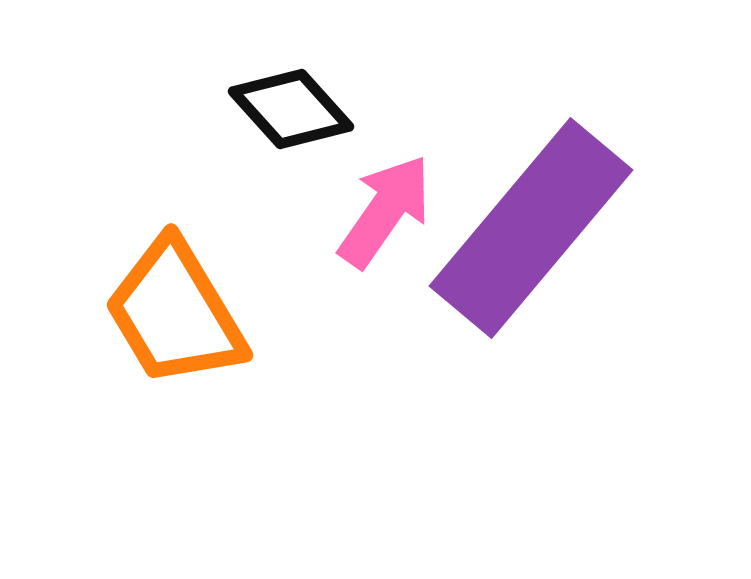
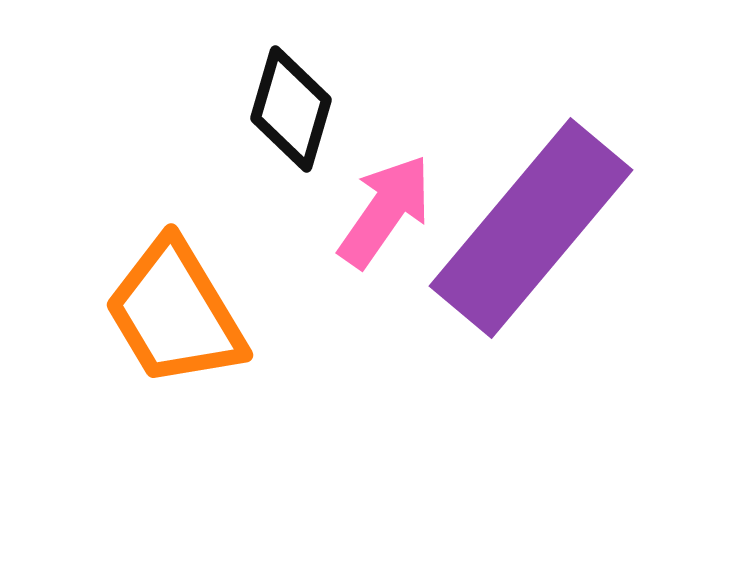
black diamond: rotated 58 degrees clockwise
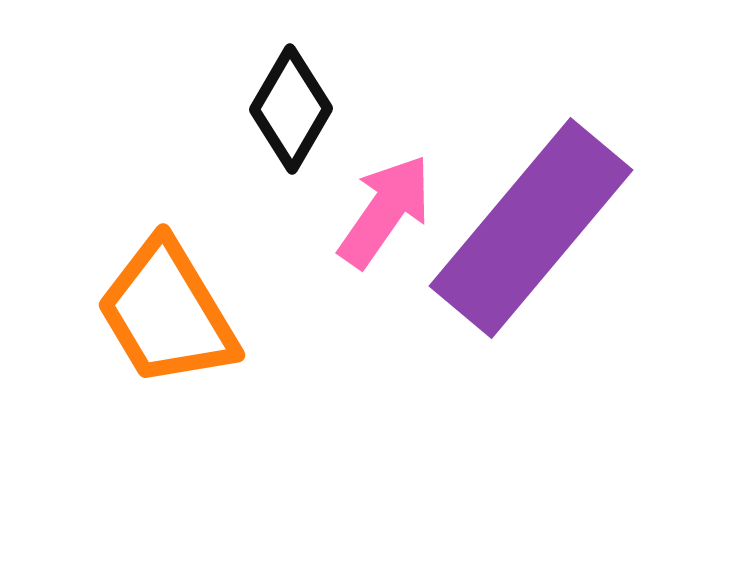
black diamond: rotated 14 degrees clockwise
orange trapezoid: moved 8 px left
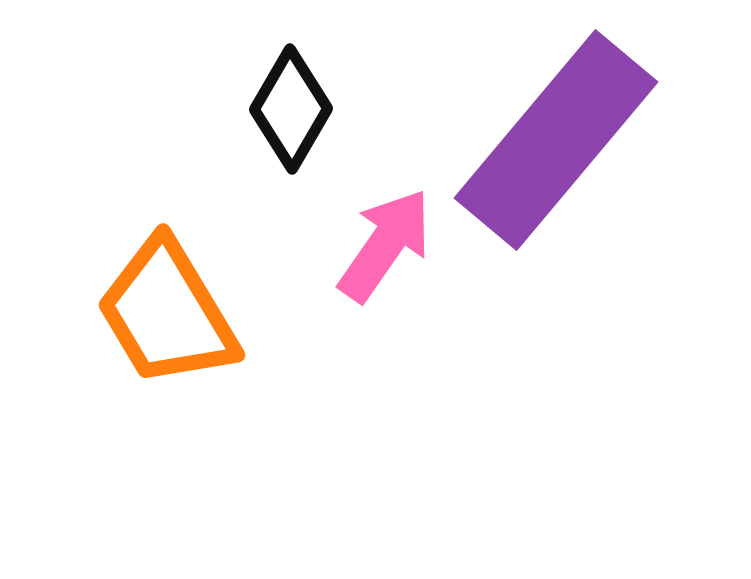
pink arrow: moved 34 px down
purple rectangle: moved 25 px right, 88 px up
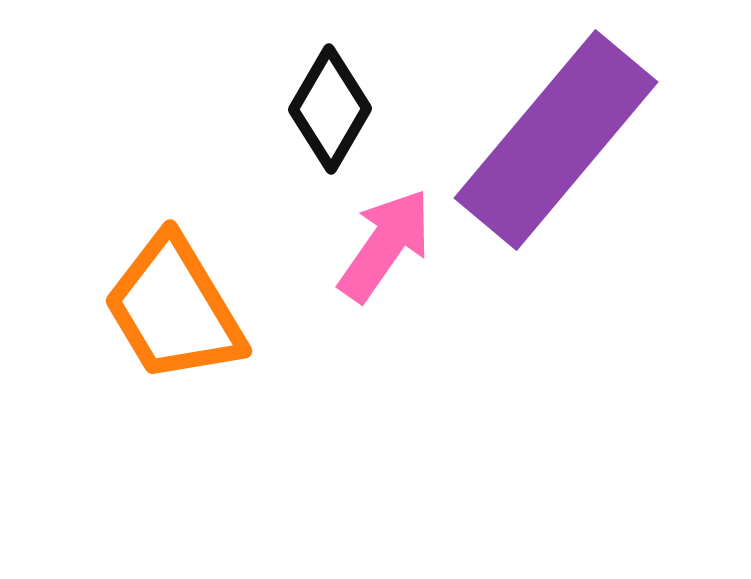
black diamond: moved 39 px right
orange trapezoid: moved 7 px right, 4 px up
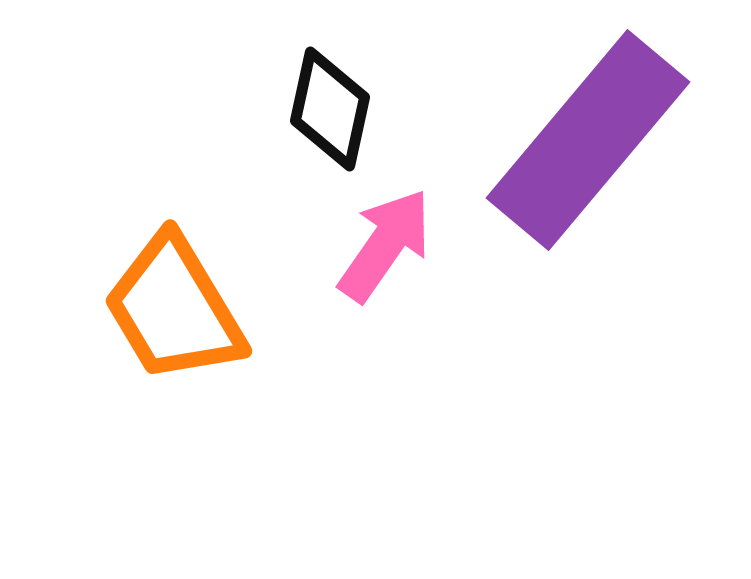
black diamond: rotated 18 degrees counterclockwise
purple rectangle: moved 32 px right
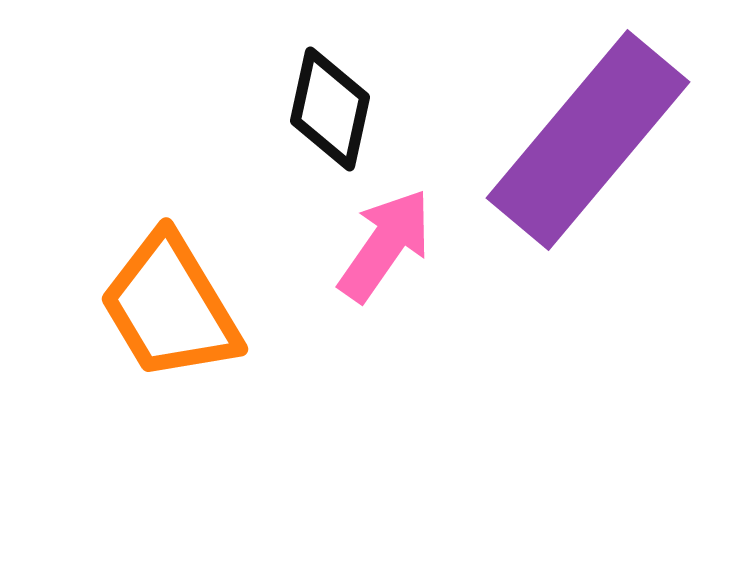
orange trapezoid: moved 4 px left, 2 px up
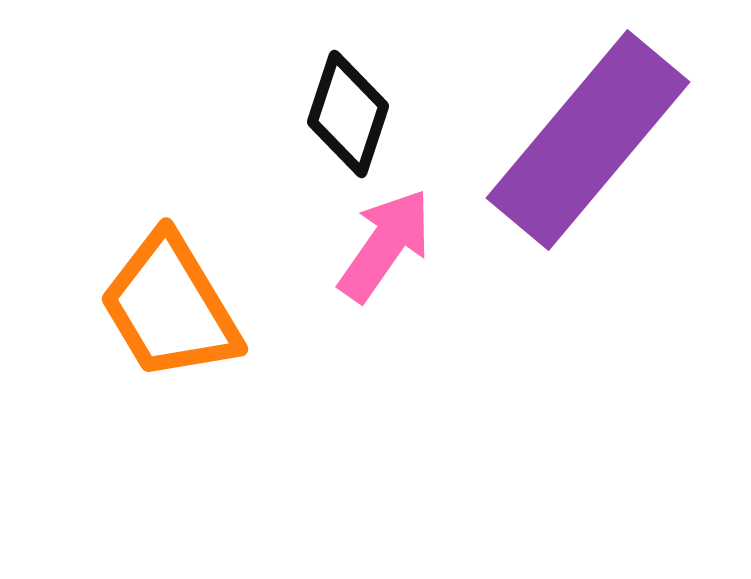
black diamond: moved 18 px right, 5 px down; rotated 6 degrees clockwise
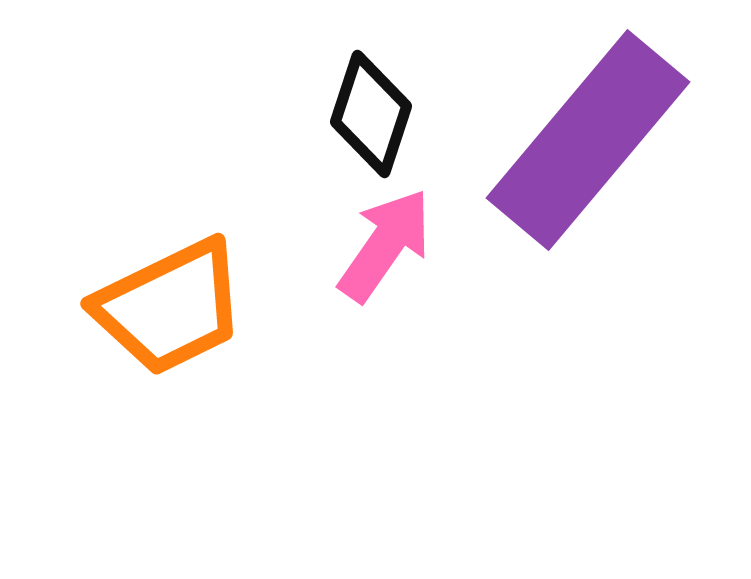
black diamond: moved 23 px right
orange trapezoid: rotated 85 degrees counterclockwise
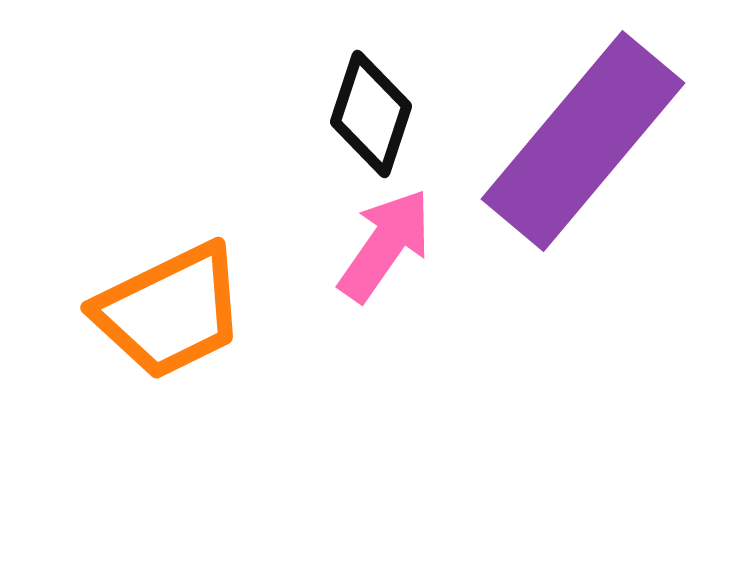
purple rectangle: moved 5 px left, 1 px down
orange trapezoid: moved 4 px down
